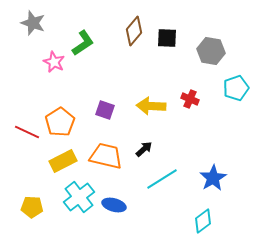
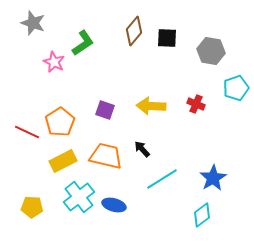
red cross: moved 6 px right, 5 px down
black arrow: moved 2 px left; rotated 90 degrees counterclockwise
cyan diamond: moved 1 px left, 6 px up
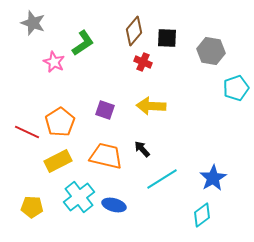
red cross: moved 53 px left, 42 px up
yellow rectangle: moved 5 px left
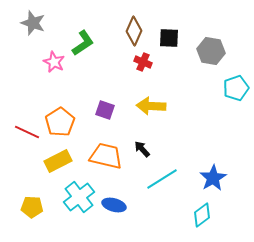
brown diamond: rotated 16 degrees counterclockwise
black square: moved 2 px right
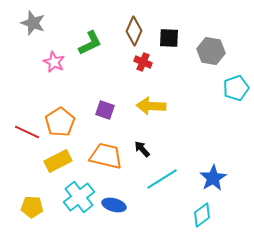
green L-shape: moved 7 px right; rotated 8 degrees clockwise
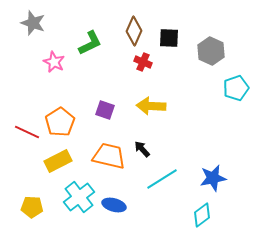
gray hexagon: rotated 16 degrees clockwise
orange trapezoid: moved 3 px right
blue star: rotated 20 degrees clockwise
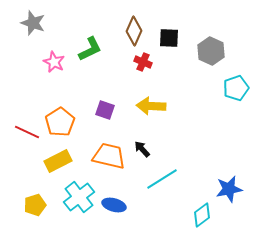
green L-shape: moved 6 px down
blue star: moved 16 px right, 11 px down
yellow pentagon: moved 3 px right, 2 px up; rotated 20 degrees counterclockwise
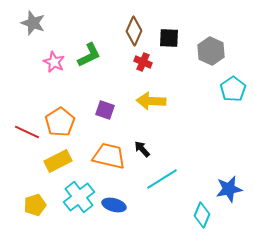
green L-shape: moved 1 px left, 6 px down
cyan pentagon: moved 3 px left, 1 px down; rotated 15 degrees counterclockwise
yellow arrow: moved 5 px up
cyan diamond: rotated 30 degrees counterclockwise
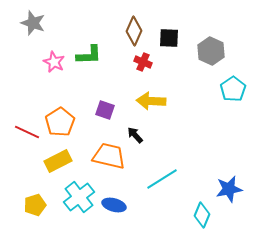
green L-shape: rotated 24 degrees clockwise
black arrow: moved 7 px left, 14 px up
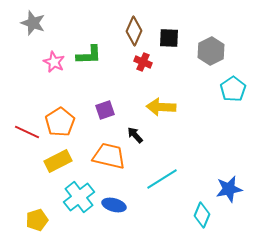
gray hexagon: rotated 8 degrees clockwise
yellow arrow: moved 10 px right, 6 px down
purple square: rotated 36 degrees counterclockwise
yellow pentagon: moved 2 px right, 15 px down
